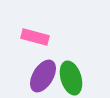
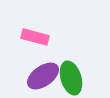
purple ellipse: rotated 24 degrees clockwise
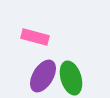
purple ellipse: rotated 24 degrees counterclockwise
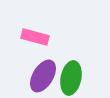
green ellipse: rotated 28 degrees clockwise
